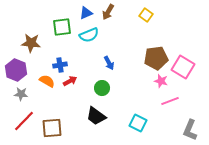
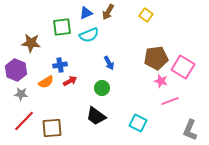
orange semicircle: moved 1 px left, 1 px down; rotated 119 degrees clockwise
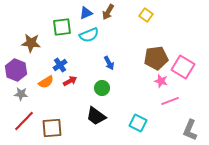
blue cross: rotated 24 degrees counterclockwise
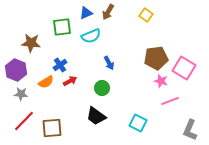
cyan semicircle: moved 2 px right, 1 px down
pink square: moved 1 px right, 1 px down
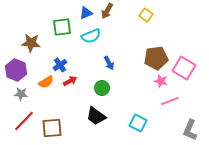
brown arrow: moved 1 px left, 1 px up
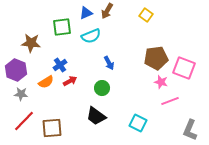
pink square: rotated 10 degrees counterclockwise
pink star: moved 1 px down
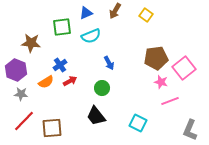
brown arrow: moved 8 px right
pink square: rotated 30 degrees clockwise
black trapezoid: rotated 15 degrees clockwise
